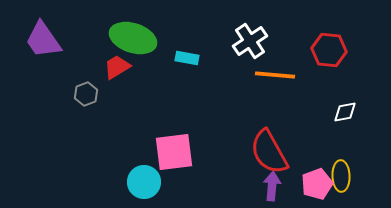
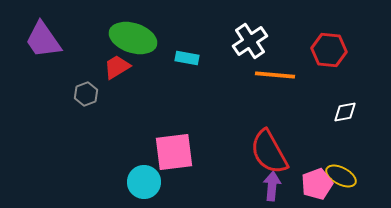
yellow ellipse: rotated 60 degrees counterclockwise
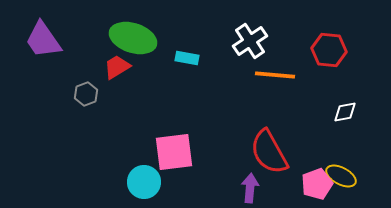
purple arrow: moved 22 px left, 2 px down
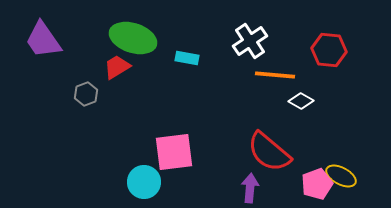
white diamond: moved 44 px left, 11 px up; rotated 40 degrees clockwise
red semicircle: rotated 21 degrees counterclockwise
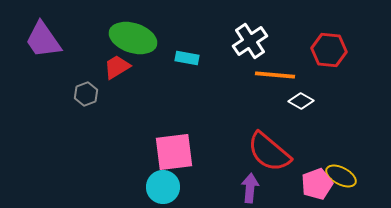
cyan circle: moved 19 px right, 5 px down
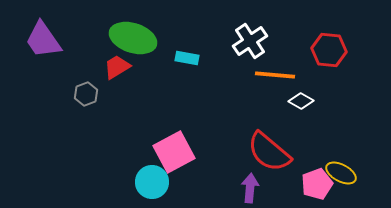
pink square: rotated 21 degrees counterclockwise
yellow ellipse: moved 3 px up
cyan circle: moved 11 px left, 5 px up
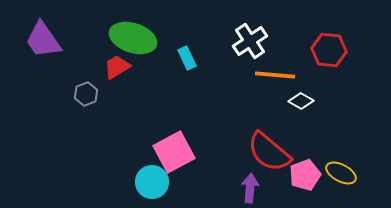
cyan rectangle: rotated 55 degrees clockwise
pink pentagon: moved 12 px left, 9 px up
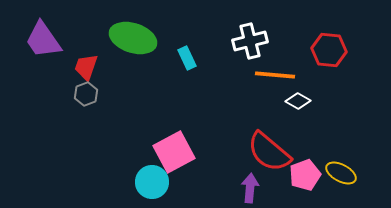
white cross: rotated 20 degrees clockwise
red trapezoid: moved 31 px left; rotated 40 degrees counterclockwise
white diamond: moved 3 px left
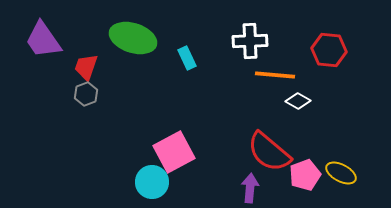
white cross: rotated 12 degrees clockwise
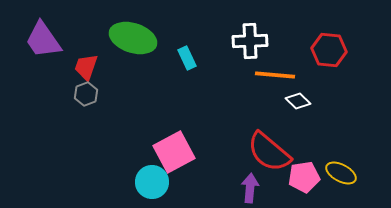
white diamond: rotated 15 degrees clockwise
pink pentagon: moved 1 px left, 2 px down; rotated 12 degrees clockwise
